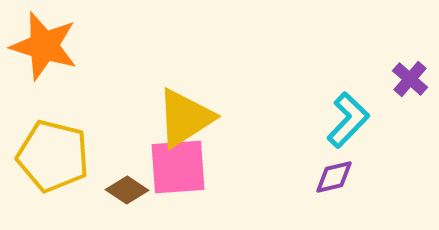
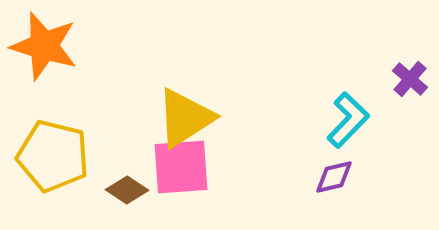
pink square: moved 3 px right
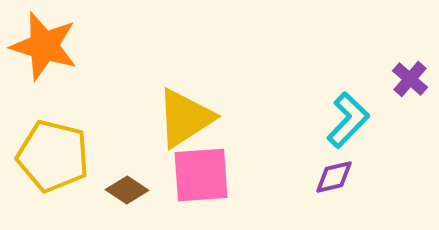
pink square: moved 20 px right, 8 px down
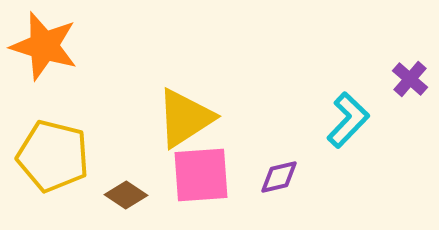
purple diamond: moved 55 px left
brown diamond: moved 1 px left, 5 px down
